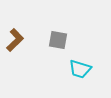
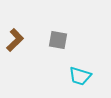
cyan trapezoid: moved 7 px down
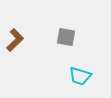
gray square: moved 8 px right, 3 px up
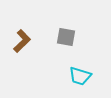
brown L-shape: moved 7 px right, 1 px down
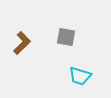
brown L-shape: moved 2 px down
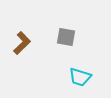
cyan trapezoid: moved 1 px down
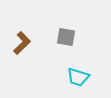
cyan trapezoid: moved 2 px left
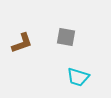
brown L-shape: rotated 25 degrees clockwise
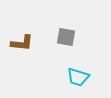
brown L-shape: rotated 25 degrees clockwise
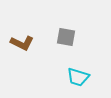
brown L-shape: rotated 20 degrees clockwise
